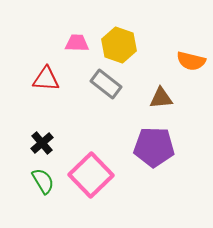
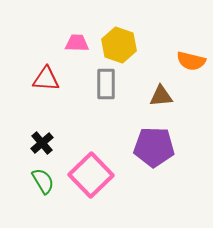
gray rectangle: rotated 52 degrees clockwise
brown triangle: moved 2 px up
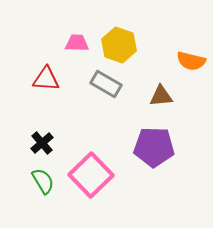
gray rectangle: rotated 60 degrees counterclockwise
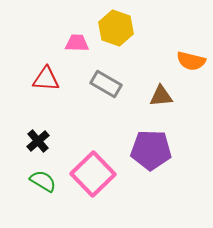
yellow hexagon: moved 3 px left, 17 px up
black cross: moved 4 px left, 2 px up
purple pentagon: moved 3 px left, 3 px down
pink square: moved 2 px right, 1 px up
green semicircle: rotated 28 degrees counterclockwise
